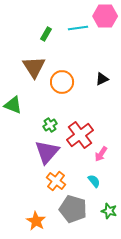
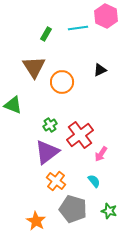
pink hexagon: moved 1 px right; rotated 25 degrees clockwise
black triangle: moved 2 px left, 9 px up
purple triangle: rotated 12 degrees clockwise
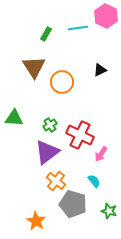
green triangle: moved 1 px right, 13 px down; rotated 18 degrees counterclockwise
red cross: rotated 28 degrees counterclockwise
gray pentagon: moved 5 px up
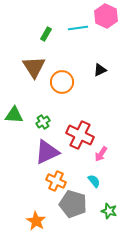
green triangle: moved 3 px up
green cross: moved 7 px left, 3 px up
purple triangle: rotated 12 degrees clockwise
orange cross: rotated 12 degrees counterclockwise
